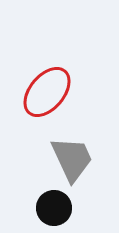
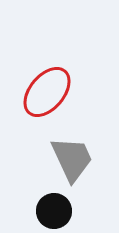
black circle: moved 3 px down
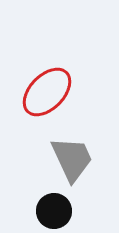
red ellipse: rotated 4 degrees clockwise
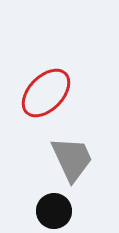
red ellipse: moved 1 px left, 1 px down
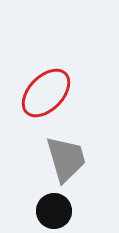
gray trapezoid: moved 6 px left; rotated 9 degrees clockwise
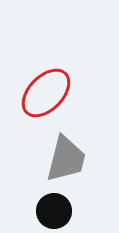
gray trapezoid: rotated 30 degrees clockwise
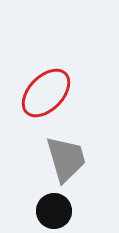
gray trapezoid: rotated 30 degrees counterclockwise
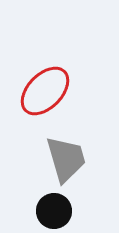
red ellipse: moved 1 px left, 2 px up
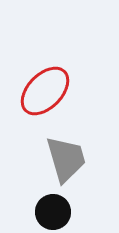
black circle: moved 1 px left, 1 px down
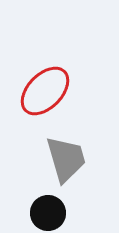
black circle: moved 5 px left, 1 px down
